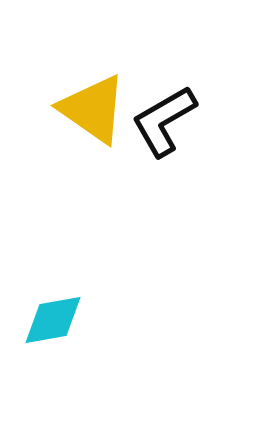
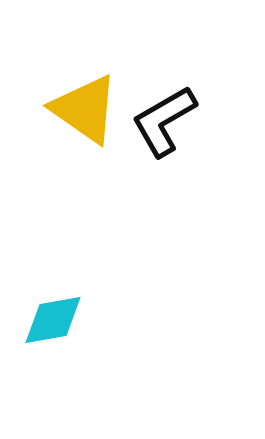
yellow triangle: moved 8 px left
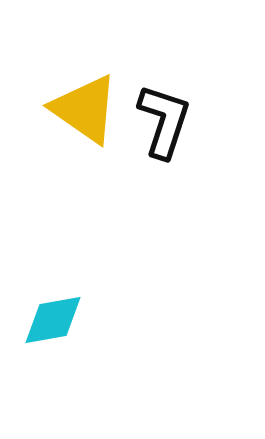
black L-shape: rotated 138 degrees clockwise
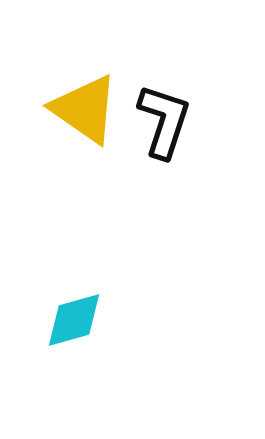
cyan diamond: moved 21 px right; rotated 6 degrees counterclockwise
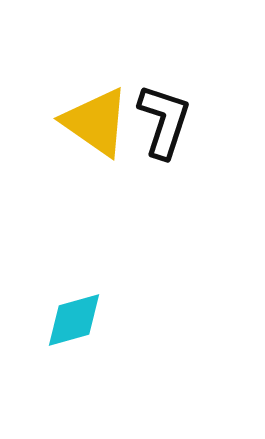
yellow triangle: moved 11 px right, 13 px down
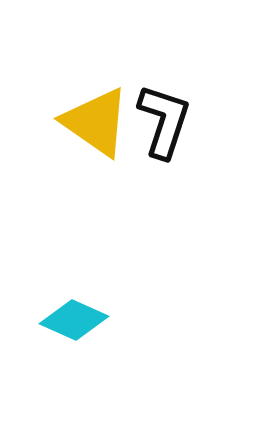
cyan diamond: rotated 40 degrees clockwise
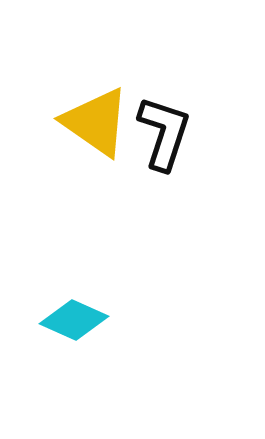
black L-shape: moved 12 px down
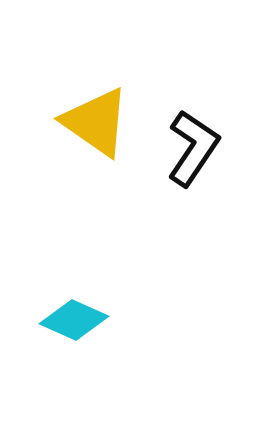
black L-shape: moved 29 px right, 15 px down; rotated 16 degrees clockwise
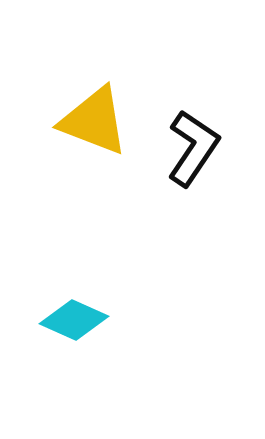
yellow triangle: moved 2 px left, 1 px up; rotated 14 degrees counterclockwise
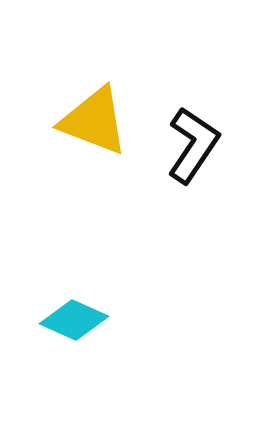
black L-shape: moved 3 px up
